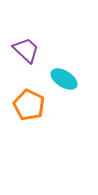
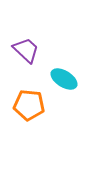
orange pentagon: rotated 20 degrees counterclockwise
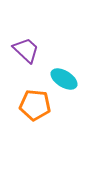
orange pentagon: moved 6 px right
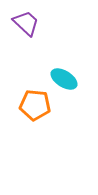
purple trapezoid: moved 27 px up
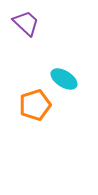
orange pentagon: rotated 24 degrees counterclockwise
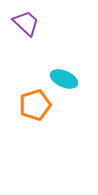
cyan ellipse: rotated 8 degrees counterclockwise
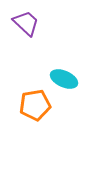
orange pentagon: rotated 8 degrees clockwise
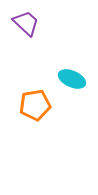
cyan ellipse: moved 8 px right
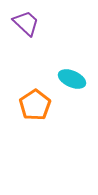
orange pentagon: rotated 24 degrees counterclockwise
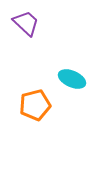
orange pentagon: rotated 20 degrees clockwise
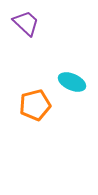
cyan ellipse: moved 3 px down
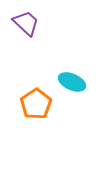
orange pentagon: moved 1 px right, 1 px up; rotated 20 degrees counterclockwise
